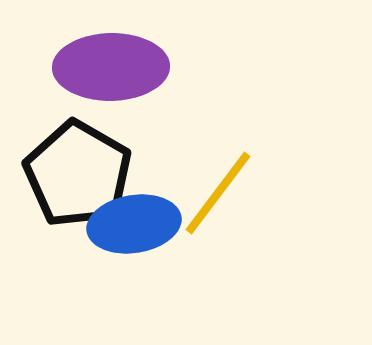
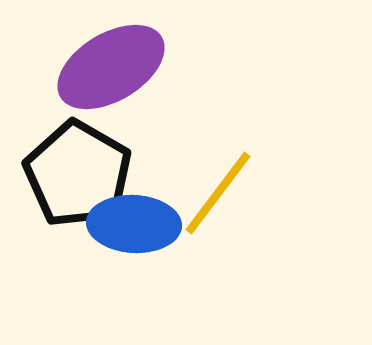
purple ellipse: rotated 30 degrees counterclockwise
blue ellipse: rotated 12 degrees clockwise
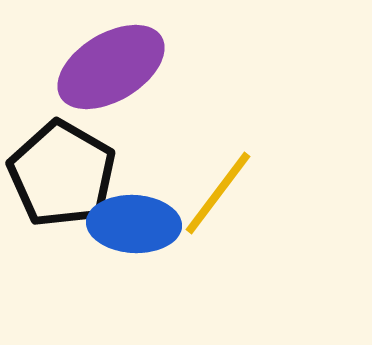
black pentagon: moved 16 px left
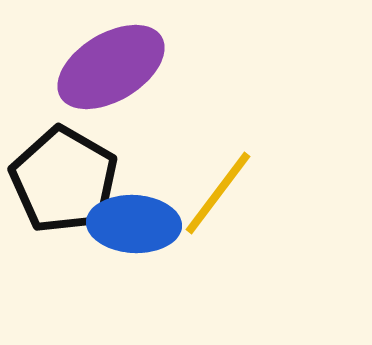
black pentagon: moved 2 px right, 6 px down
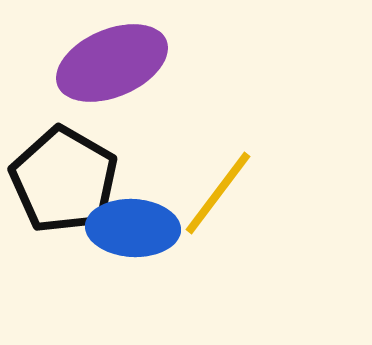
purple ellipse: moved 1 px right, 4 px up; rotated 8 degrees clockwise
blue ellipse: moved 1 px left, 4 px down
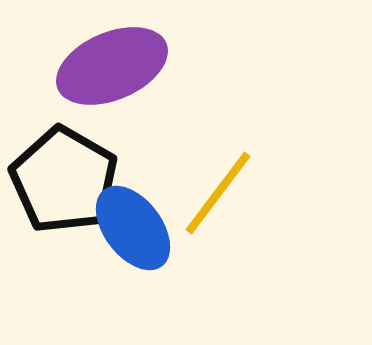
purple ellipse: moved 3 px down
blue ellipse: rotated 50 degrees clockwise
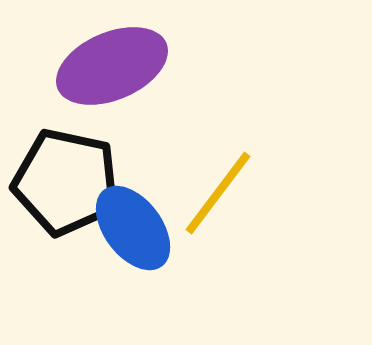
black pentagon: moved 2 px right, 2 px down; rotated 18 degrees counterclockwise
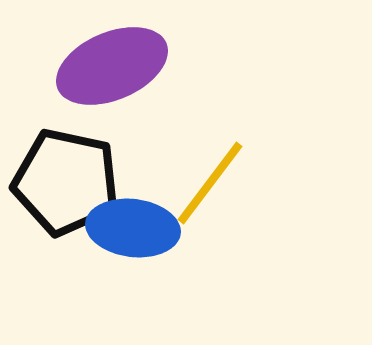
yellow line: moved 8 px left, 10 px up
blue ellipse: rotated 46 degrees counterclockwise
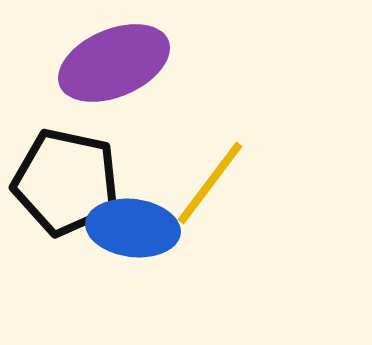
purple ellipse: moved 2 px right, 3 px up
